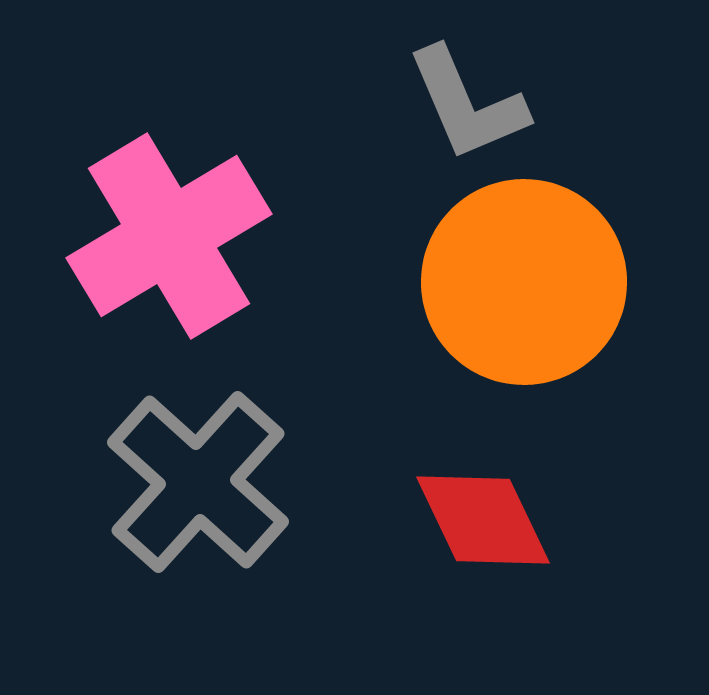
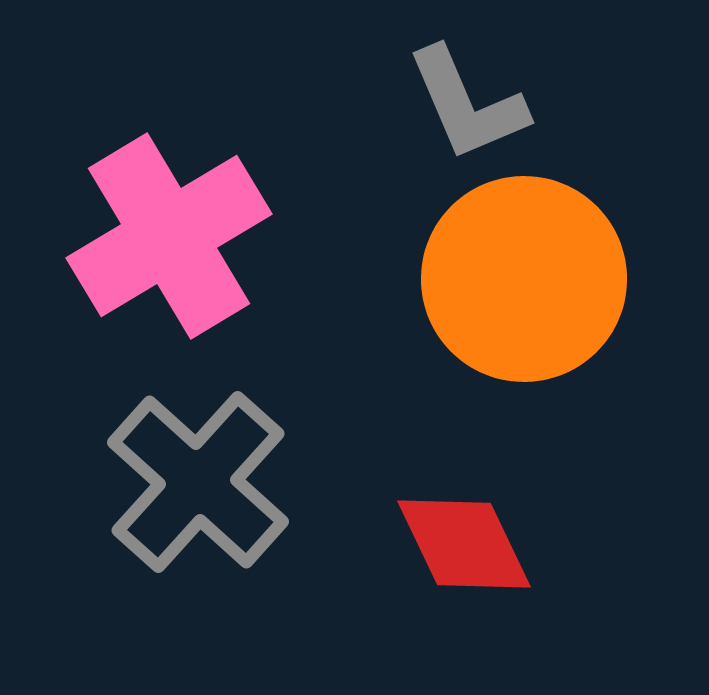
orange circle: moved 3 px up
red diamond: moved 19 px left, 24 px down
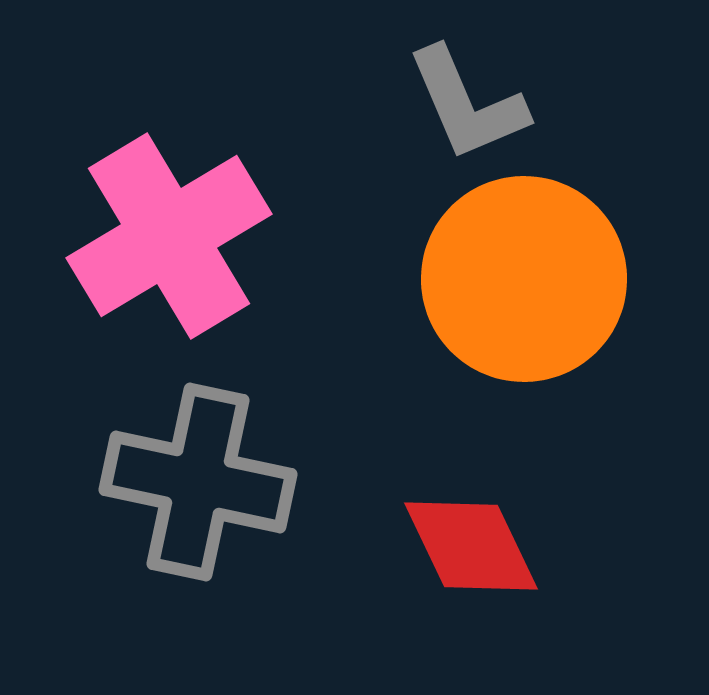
gray cross: rotated 30 degrees counterclockwise
red diamond: moved 7 px right, 2 px down
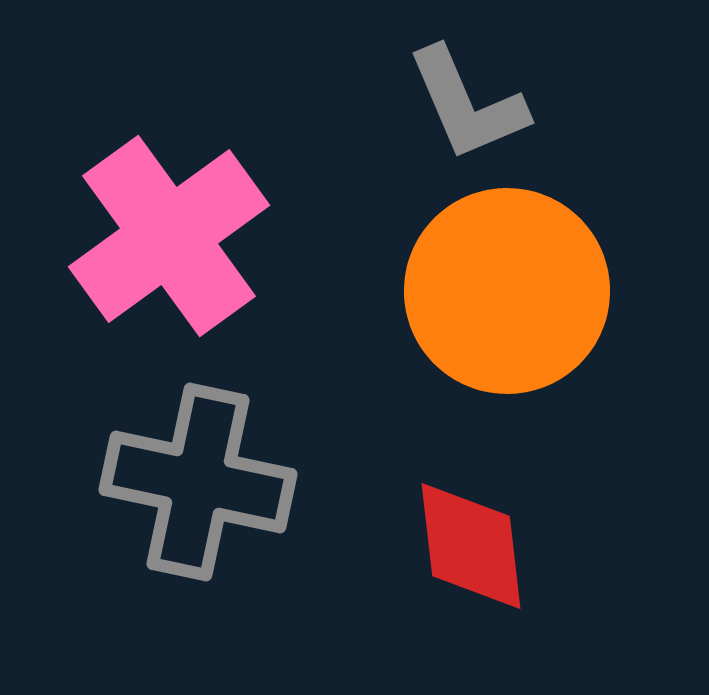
pink cross: rotated 5 degrees counterclockwise
orange circle: moved 17 px left, 12 px down
red diamond: rotated 19 degrees clockwise
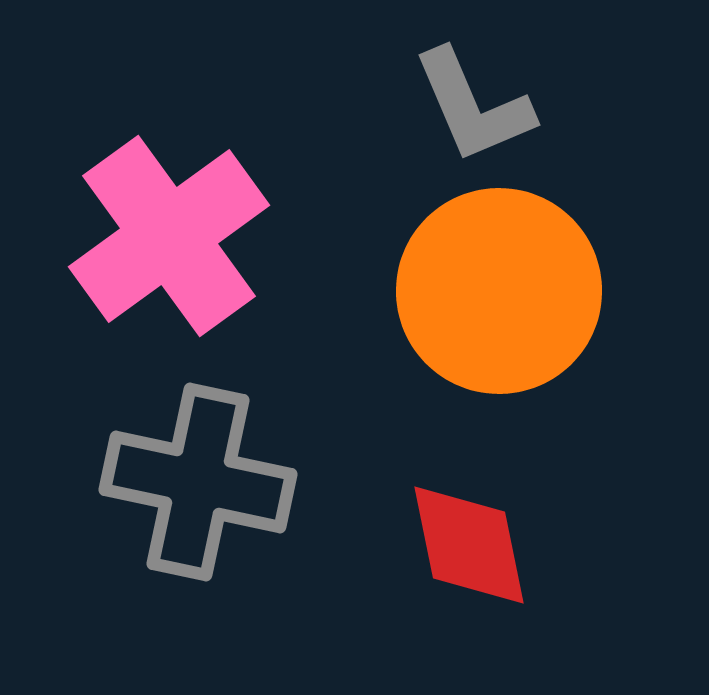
gray L-shape: moved 6 px right, 2 px down
orange circle: moved 8 px left
red diamond: moved 2 px left, 1 px up; rotated 5 degrees counterclockwise
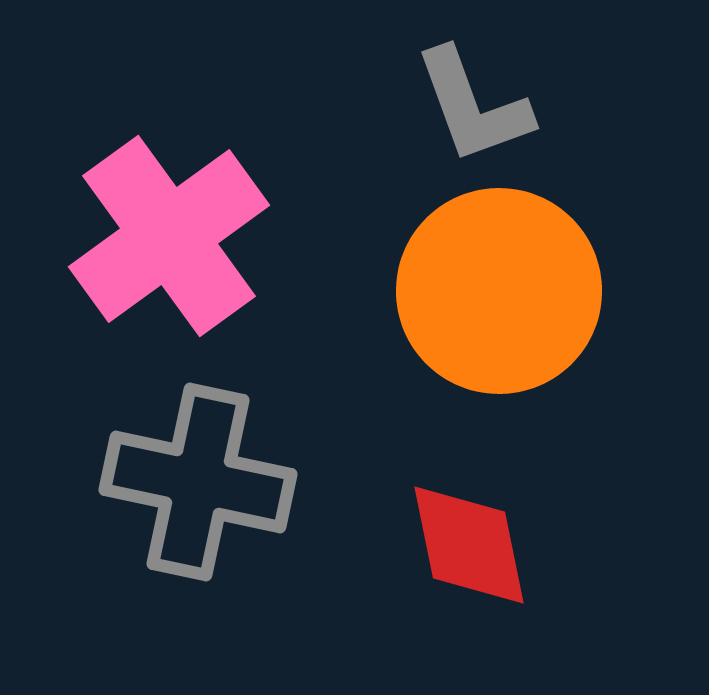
gray L-shape: rotated 3 degrees clockwise
